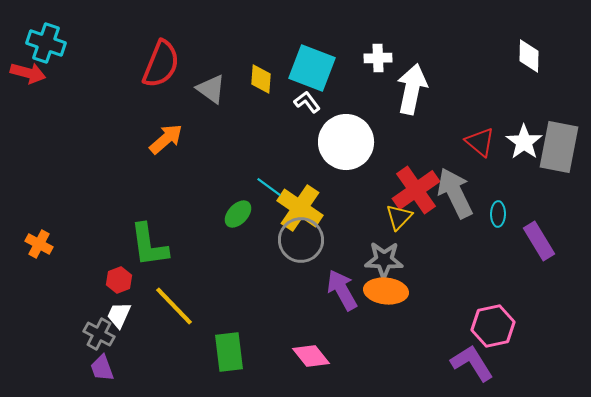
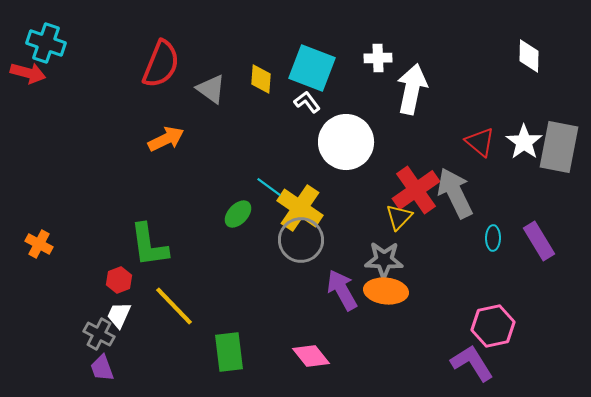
orange arrow: rotated 15 degrees clockwise
cyan ellipse: moved 5 px left, 24 px down
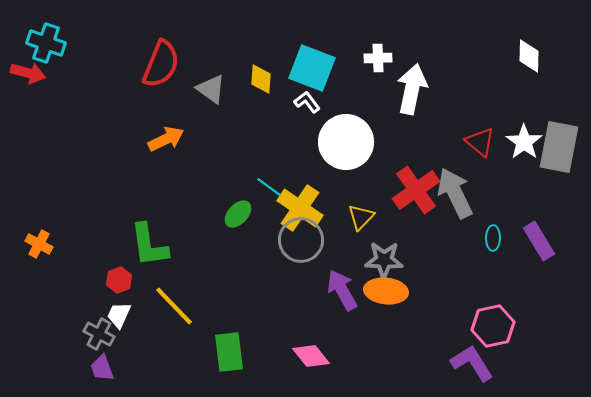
yellow triangle: moved 38 px left
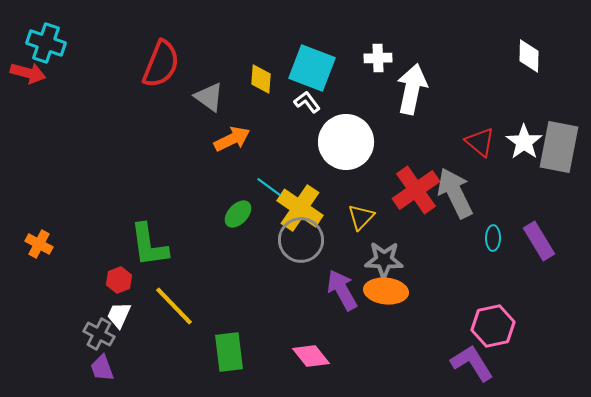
gray triangle: moved 2 px left, 8 px down
orange arrow: moved 66 px right
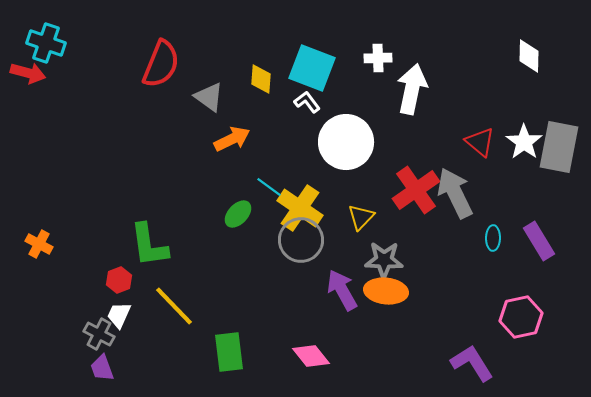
pink hexagon: moved 28 px right, 9 px up
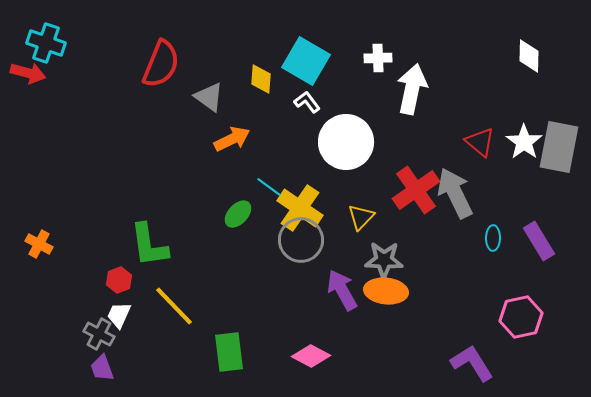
cyan square: moved 6 px left, 7 px up; rotated 9 degrees clockwise
pink diamond: rotated 24 degrees counterclockwise
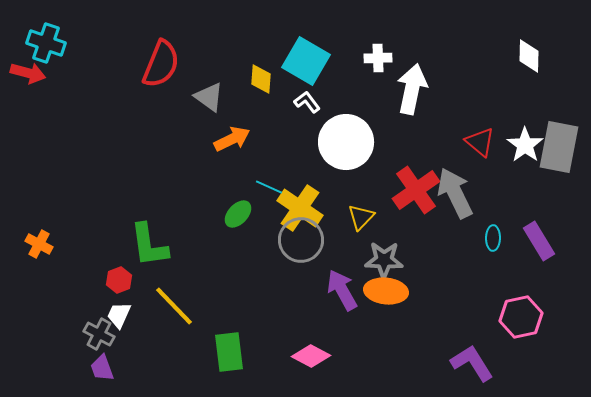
white star: moved 1 px right, 3 px down
cyan line: rotated 12 degrees counterclockwise
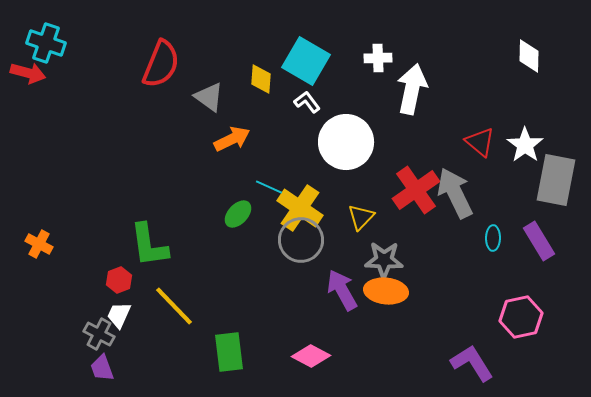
gray rectangle: moved 3 px left, 33 px down
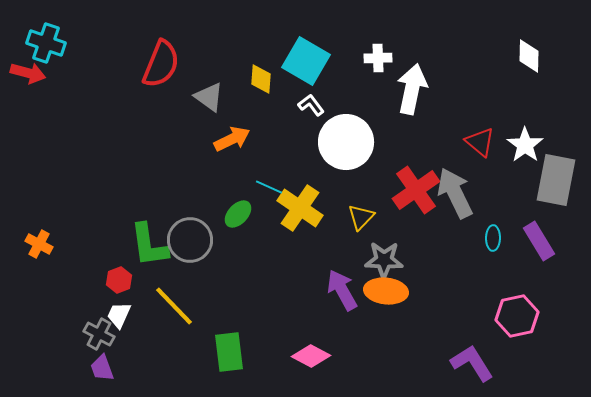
white L-shape: moved 4 px right, 3 px down
gray circle: moved 111 px left
pink hexagon: moved 4 px left, 1 px up
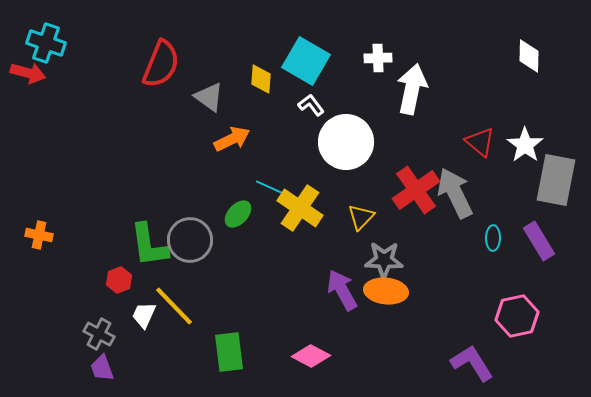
orange cross: moved 9 px up; rotated 16 degrees counterclockwise
white trapezoid: moved 25 px right
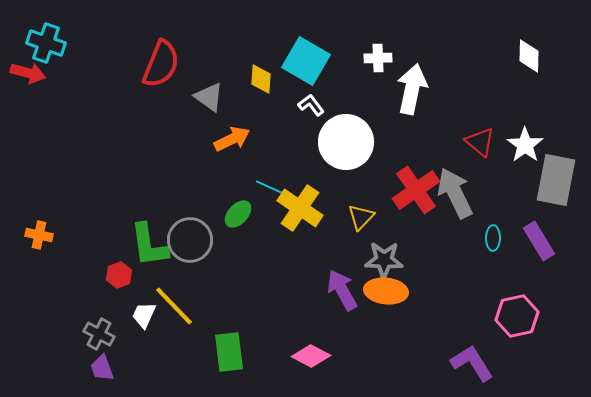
red hexagon: moved 5 px up
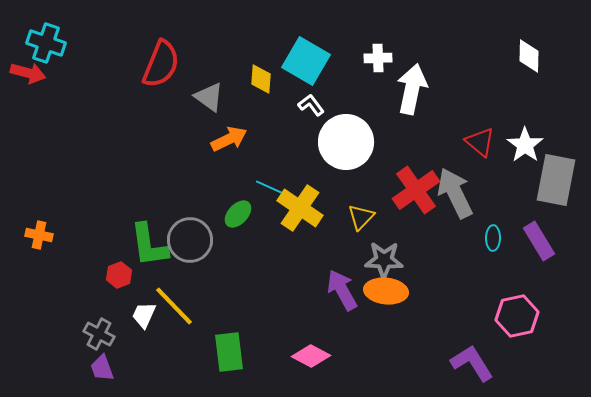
orange arrow: moved 3 px left
